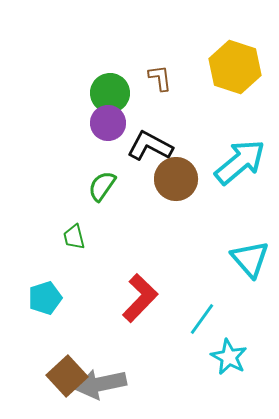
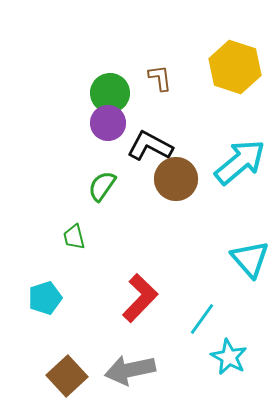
gray arrow: moved 29 px right, 14 px up
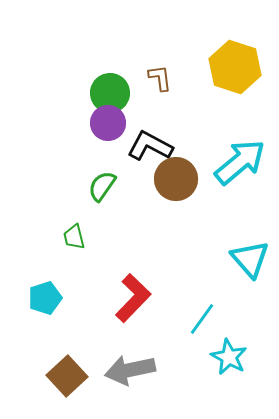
red L-shape: moved 7 px left
